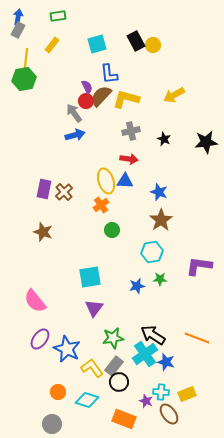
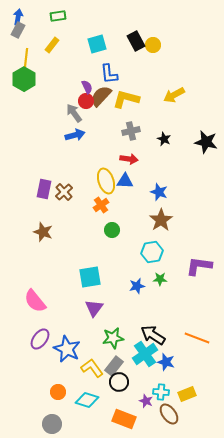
green hexagon at (24, 79): rotated 20 degrees counterclockwise
black star at (206, 142): rotated 20 degrees clockwise
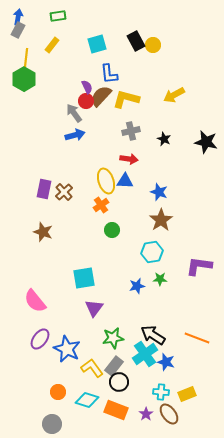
cyan square at (90, 277): moved 6 px left, 1 px down
purple star at (146, 401): moved 13 px down; rotated 16 degrees clockwise
orange rectangle at (124, 419): moved 8 px left, 9 px up
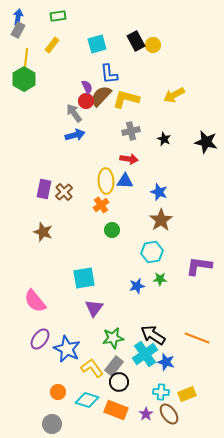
yellow ellipse at (106, 181): rotated 15 degrees clockwise
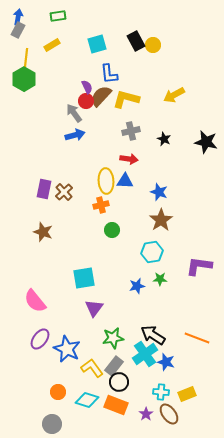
yellow rectangle at (52, 45): rotated 21 degrees clockwise
orange cross at (101, 205): rotated 21 degrees clockwise
orange rectangle at (116, 410): moved 5 px up
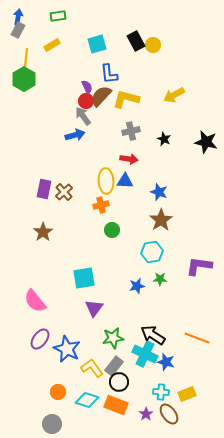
gray arrow at (74, 113): moved 9 px right, 3 px down
brown star at (43, 232): rotated 18 degrees clockwise
cyan cross at (145, 354): rotated 30 degrees counterclockwise
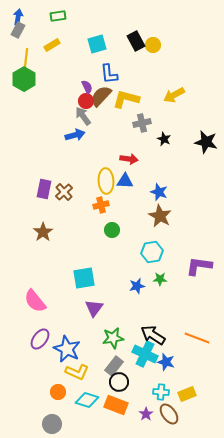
gray cross at (131, 131): moved 11 px right, 8 px up
brown star at (161, 220): moved 1 px left, 4 px up; rotated 10 degrees counterclockwise
yellow L-shape at (92, 368): moved 15 px left, 4 px down; rotated 150 degrees clockwise
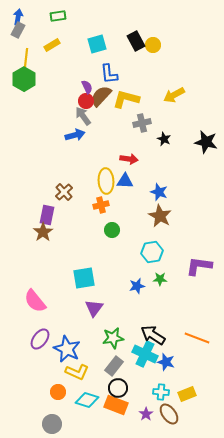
purple rectangle at (44, 189): moved 3 px right, 26 px down
black circle at (119, 382): moved 1 px left, 6 px down
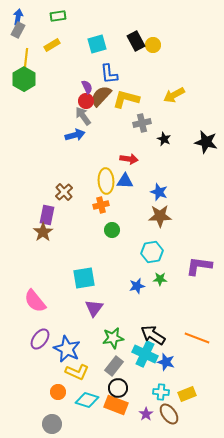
brown star at (160, 216): rotated 30 degrees counterclockwise
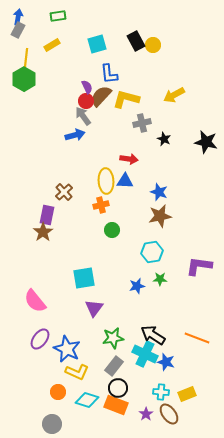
brown star at (160, 216): rotated 10 degrees counterclockwise
